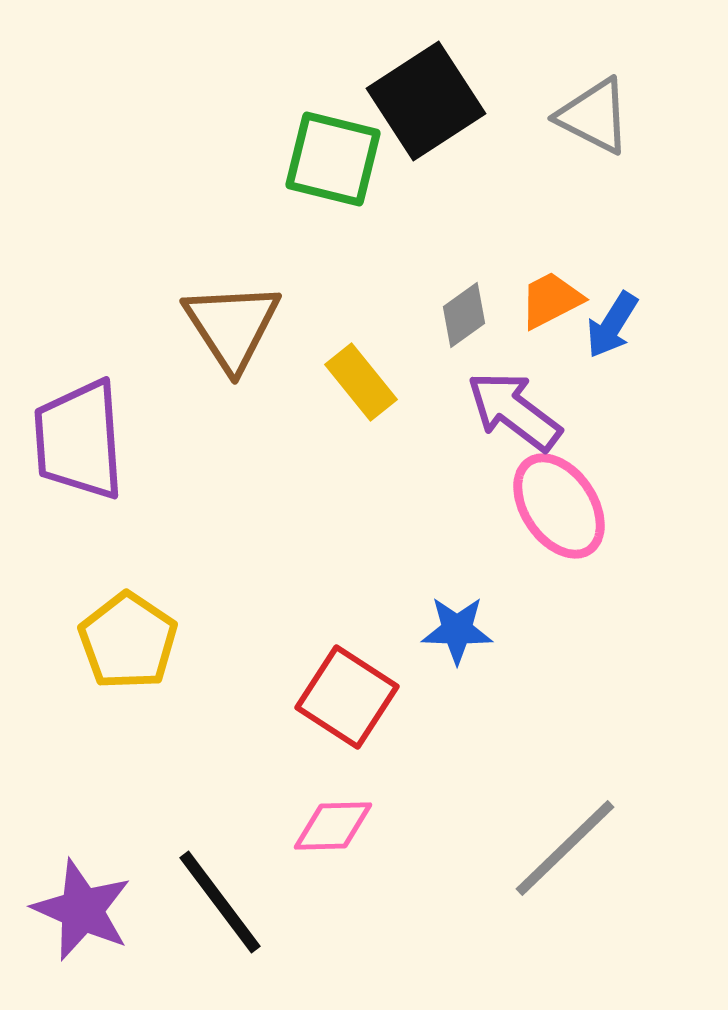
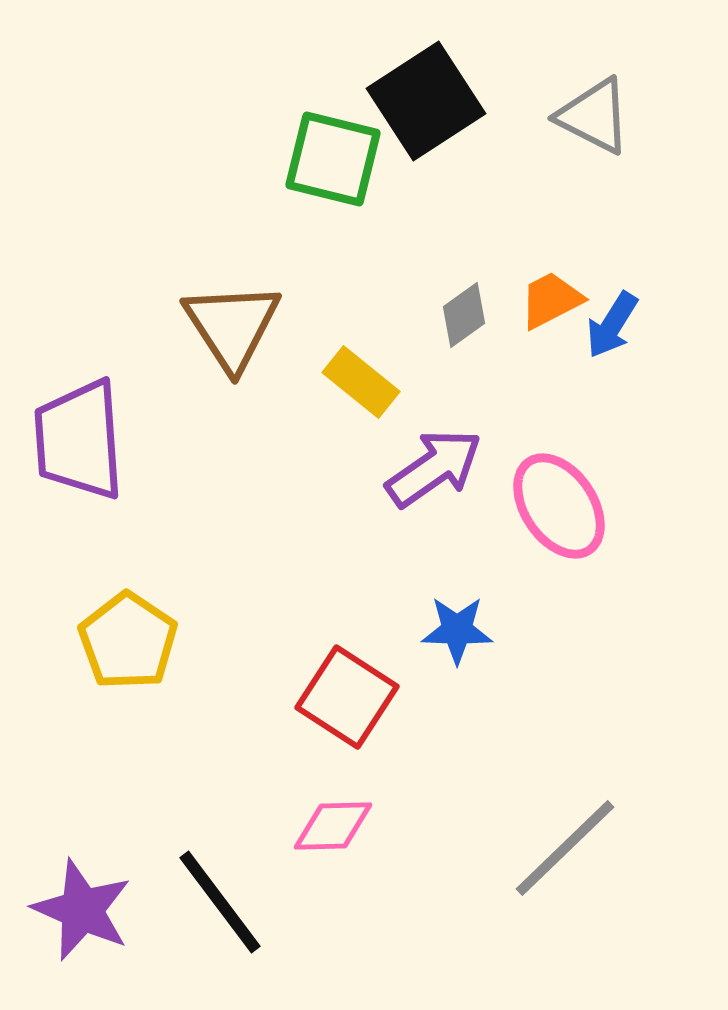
yellow rectangle: rotated 12 degrees counterclockwise
purple arrow: moved 80 px left, 57 px down; rotated 108 degrees clockwise
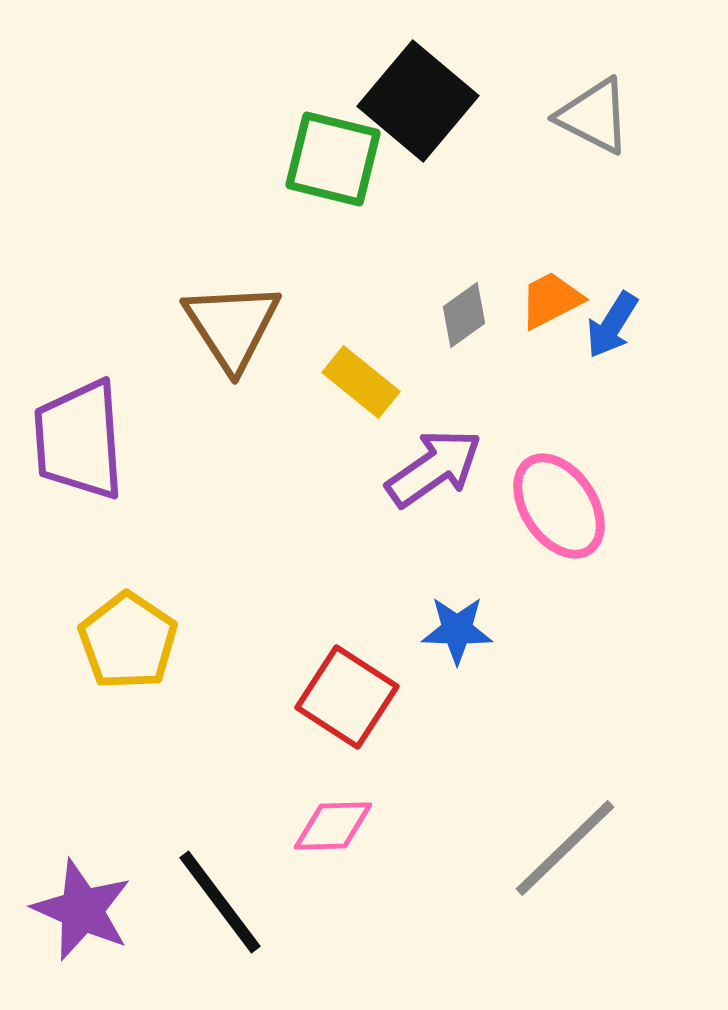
black square: moved 8 px left; rotated 17 degrees counterclockwise
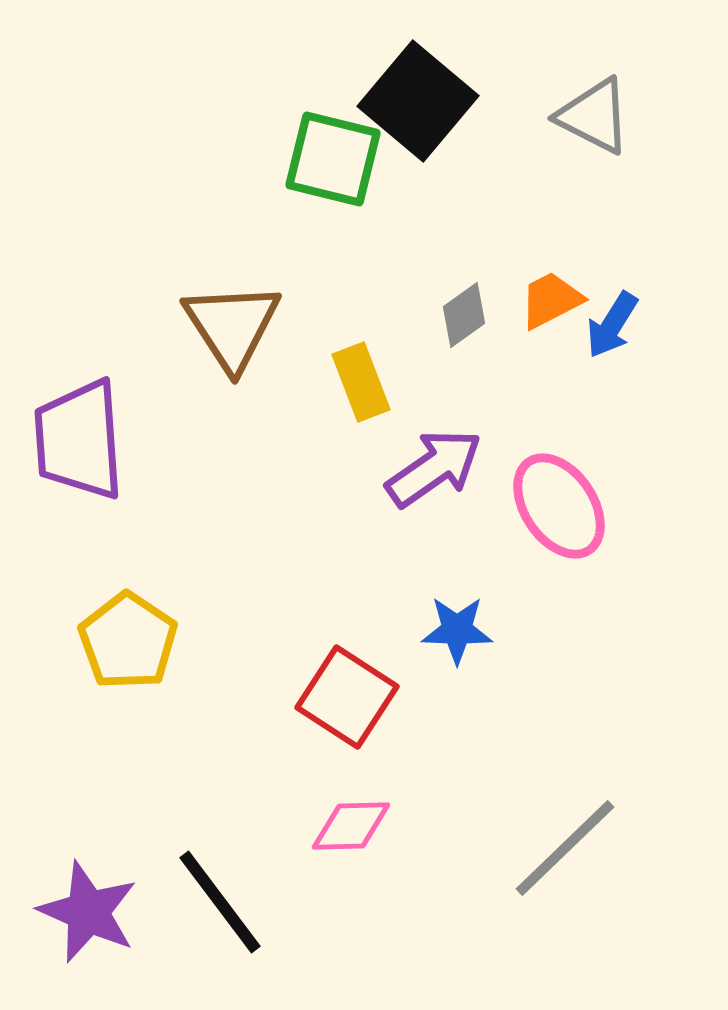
yellow rectangle: rotated 30 degrees clockwise
pink diamond: moved 18 px right
purple star: moved 6 px right, 2 px down
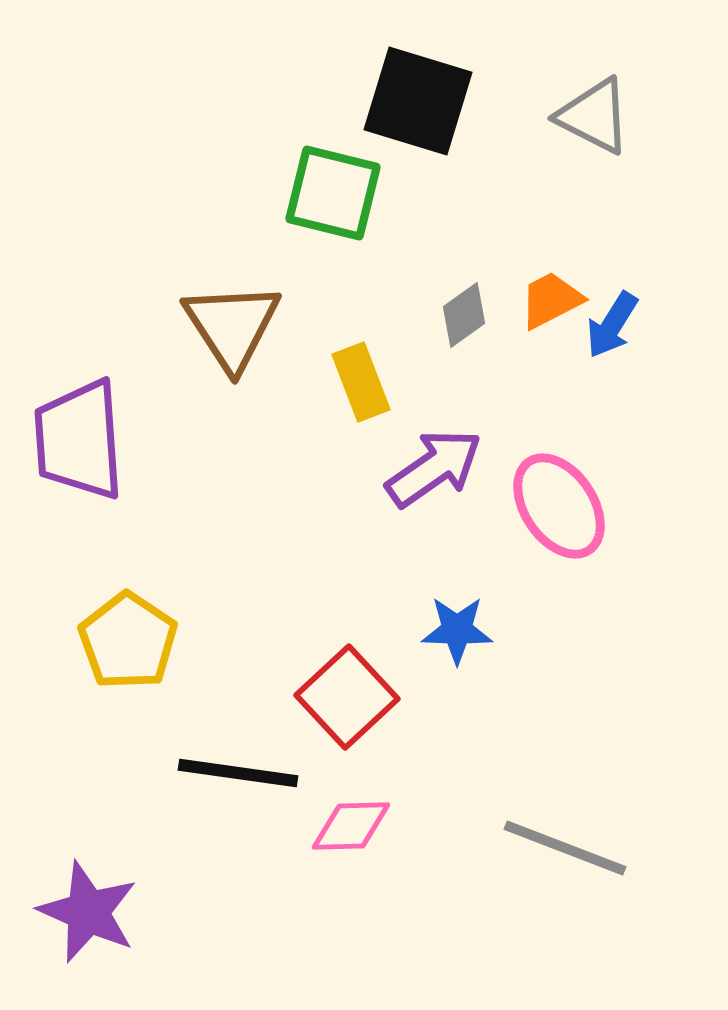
black square: rotated 23 degrees counterclockwise
green square: moved 34 px down
red square: rotated 14 degrees clockwise
gray line: rotated 65 degrees clockwise
black line: moved 18 px right, 129 px up; rotated 45 degrees counterclockwise
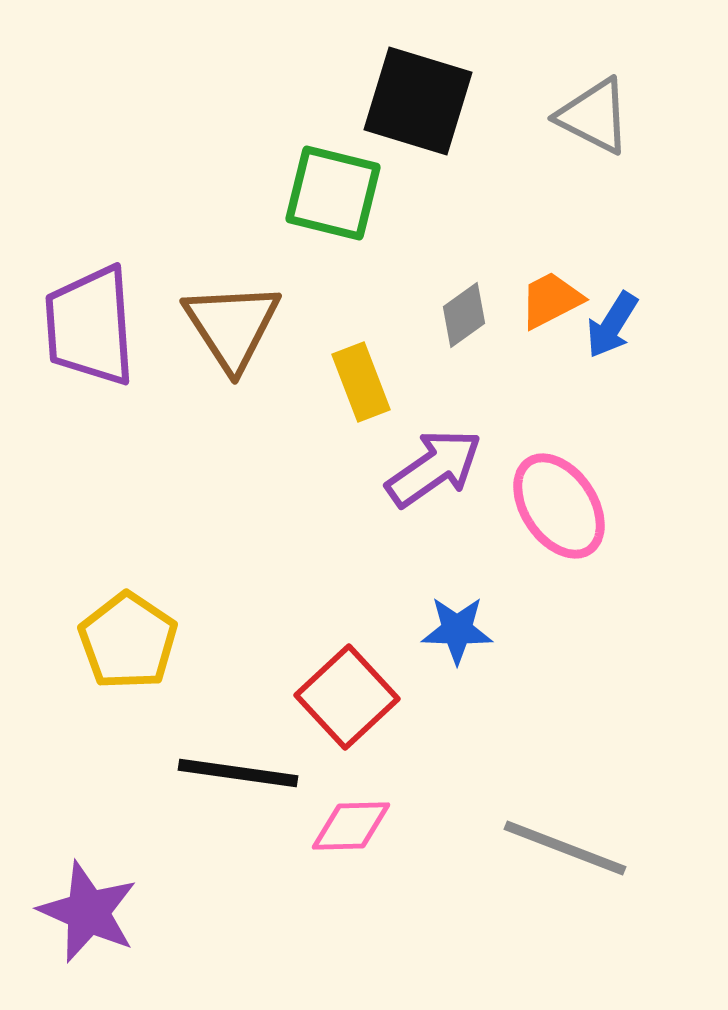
purple trapezoid: moved 11 px right, 114 px up
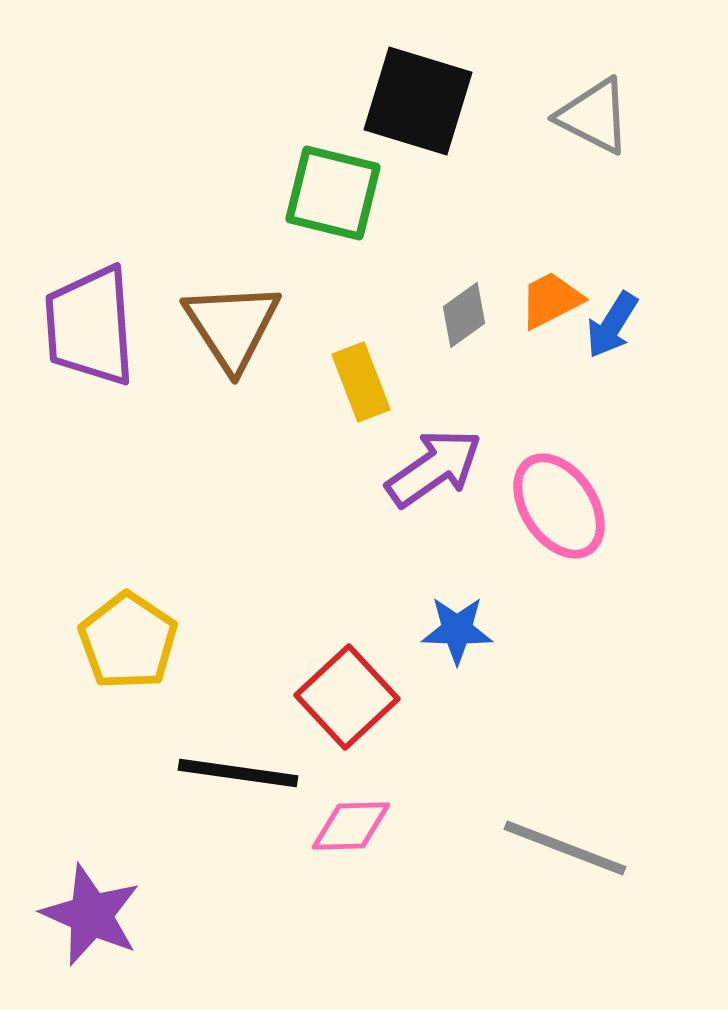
purple star: moved 3 px right, 3 px down
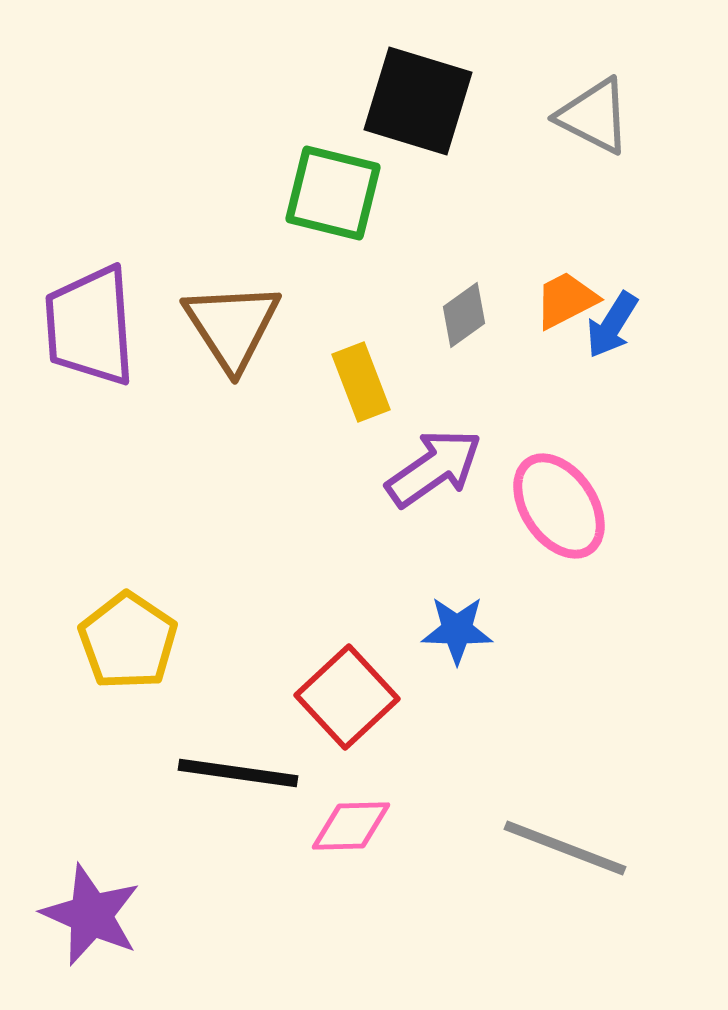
orange trapezoid: moved 15 px right
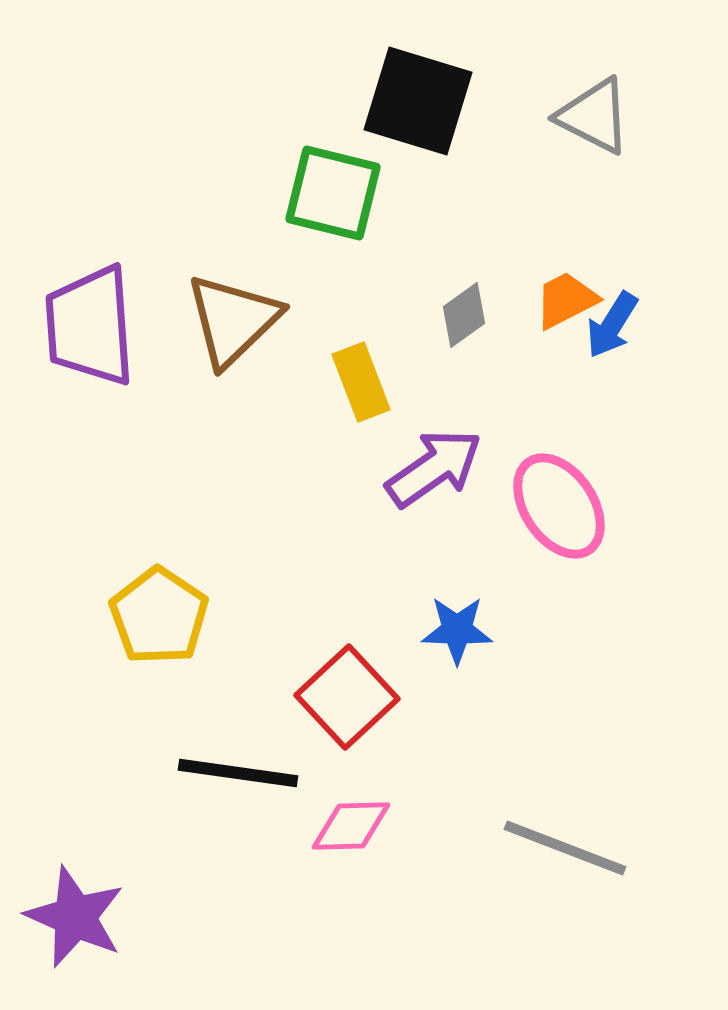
brown triangle: moved 1 px right, 6 px up; rotated 19 degrees clockwise
yellow pentagon: moved 31 px right, 25 px up
purple star: moved 16 px left, 2 px down
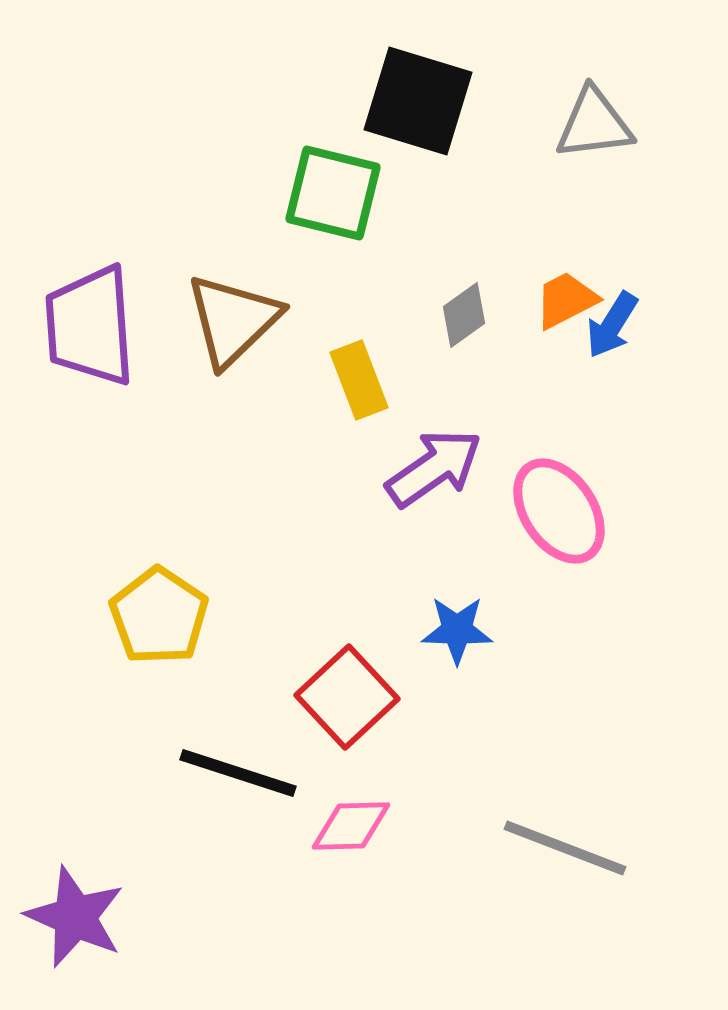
gray triangle: moved 8 px down; rotated 34 degrees counterclockwise
yellow rectangle: moved 2 px left, 2 px up
pink ellipse: moved 5 px down
black line: rotated 10 degrees clockwise
